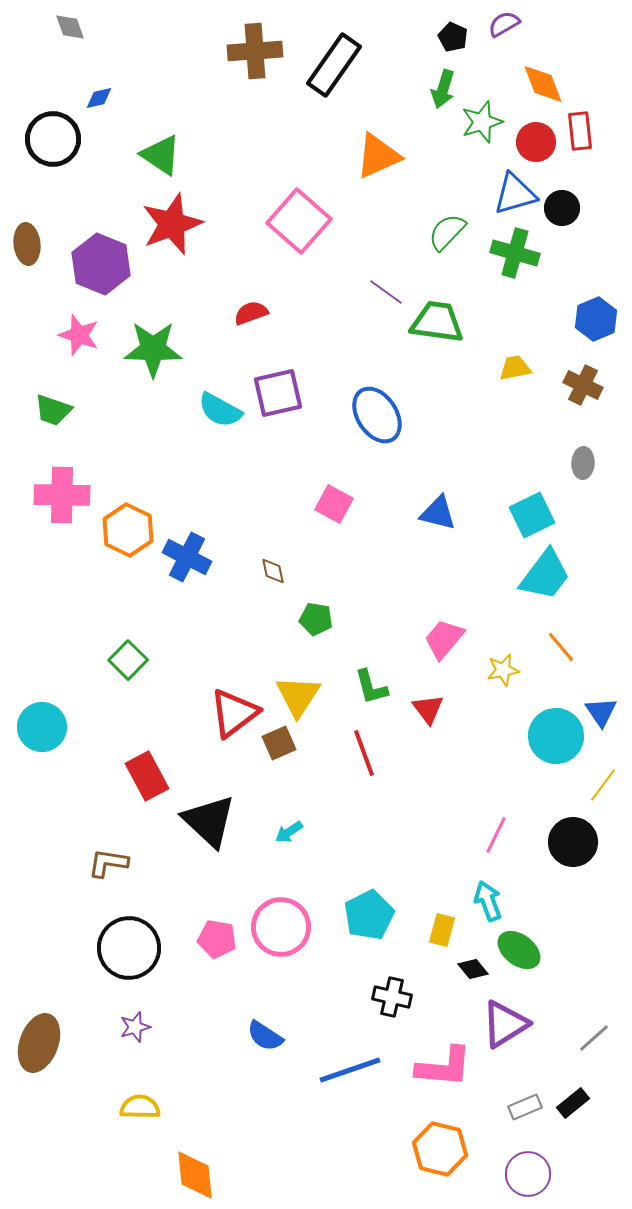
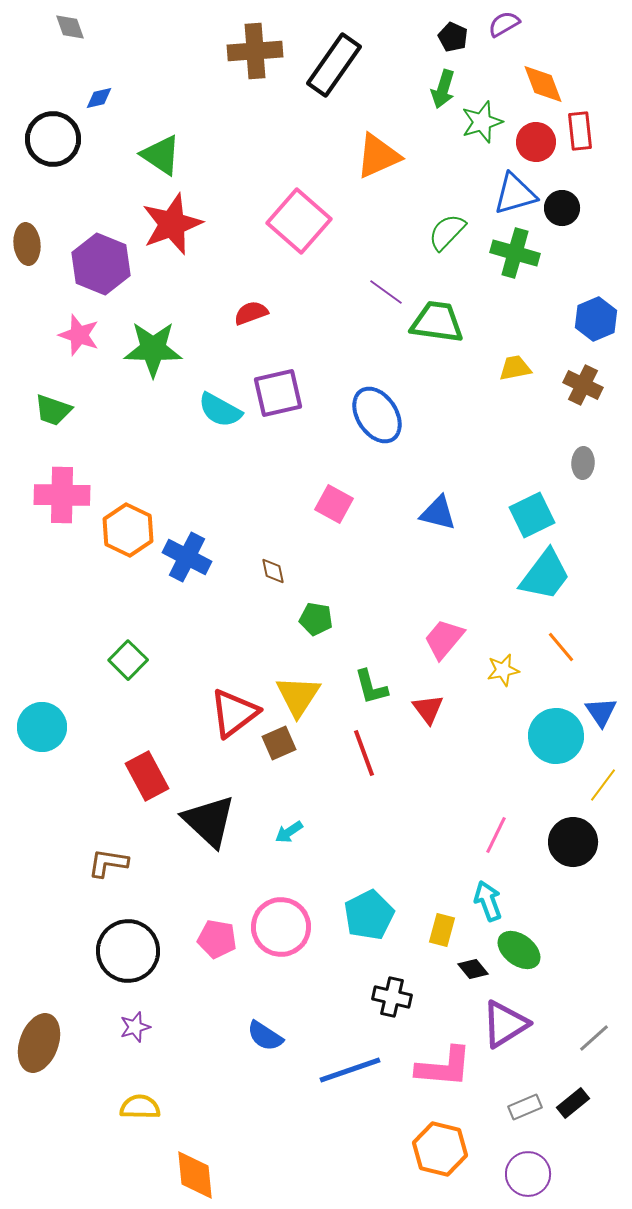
black circle at (129, 948): moved 1 px left, 3 px down
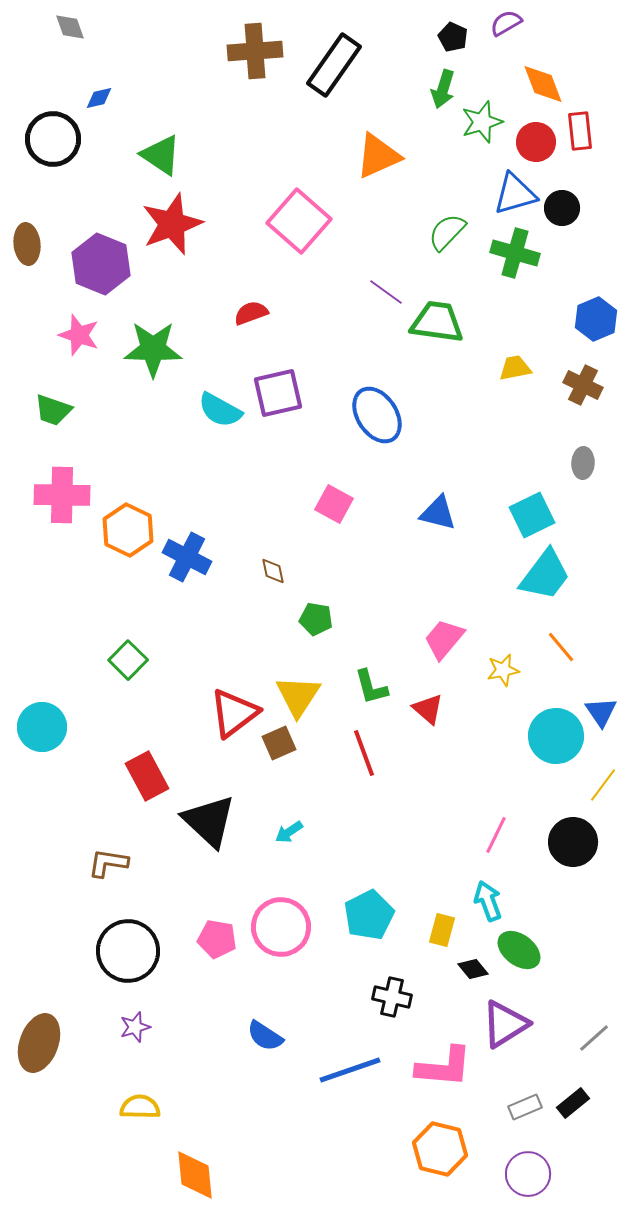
purple semicircle at (504, 24): moved 2 px right, 1 px up
red triangle at (428, 709): rotated 12 degrees counterclockwise
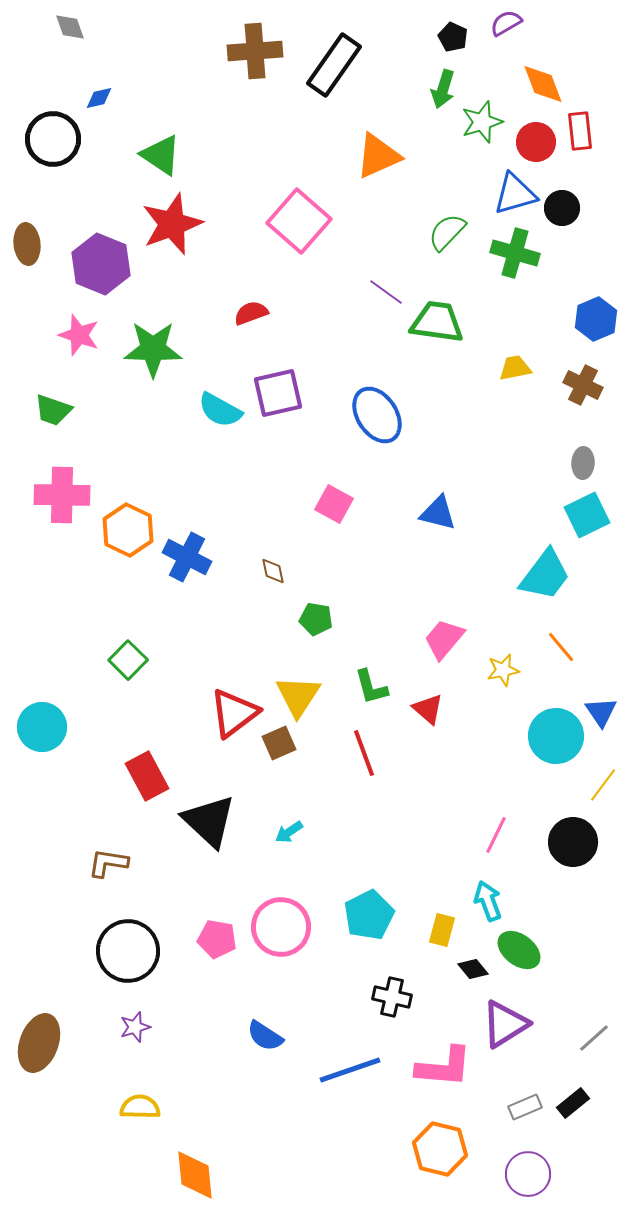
cyan square at (532, 515): moved 55 px right
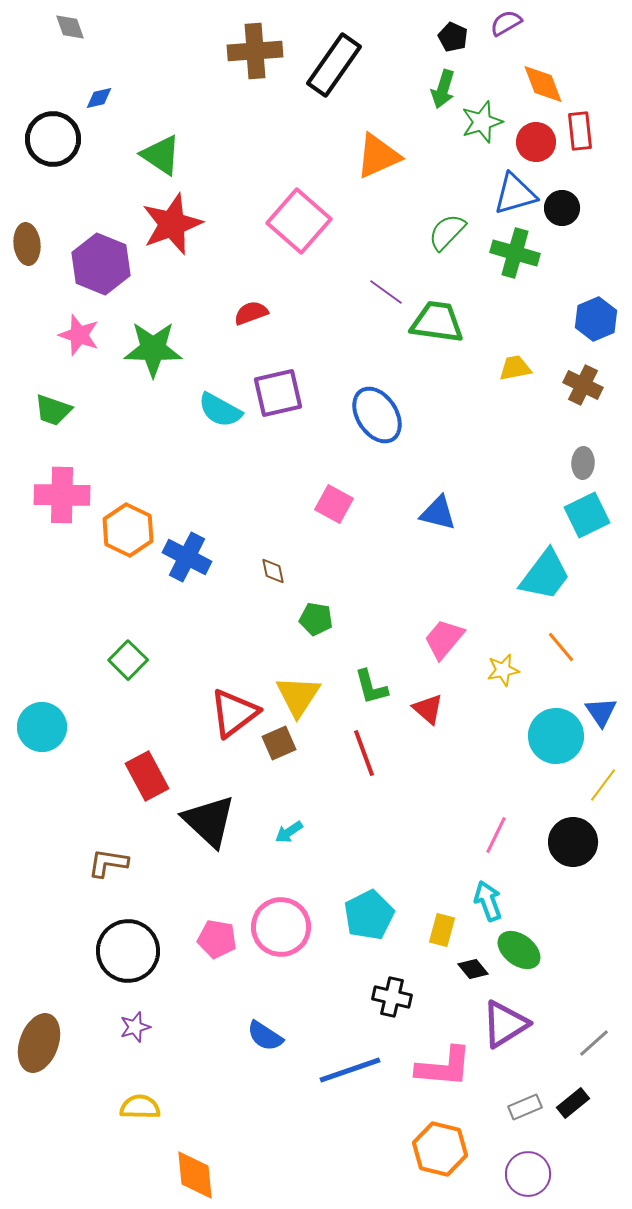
gray line at (594, 1038): moved 5 px down
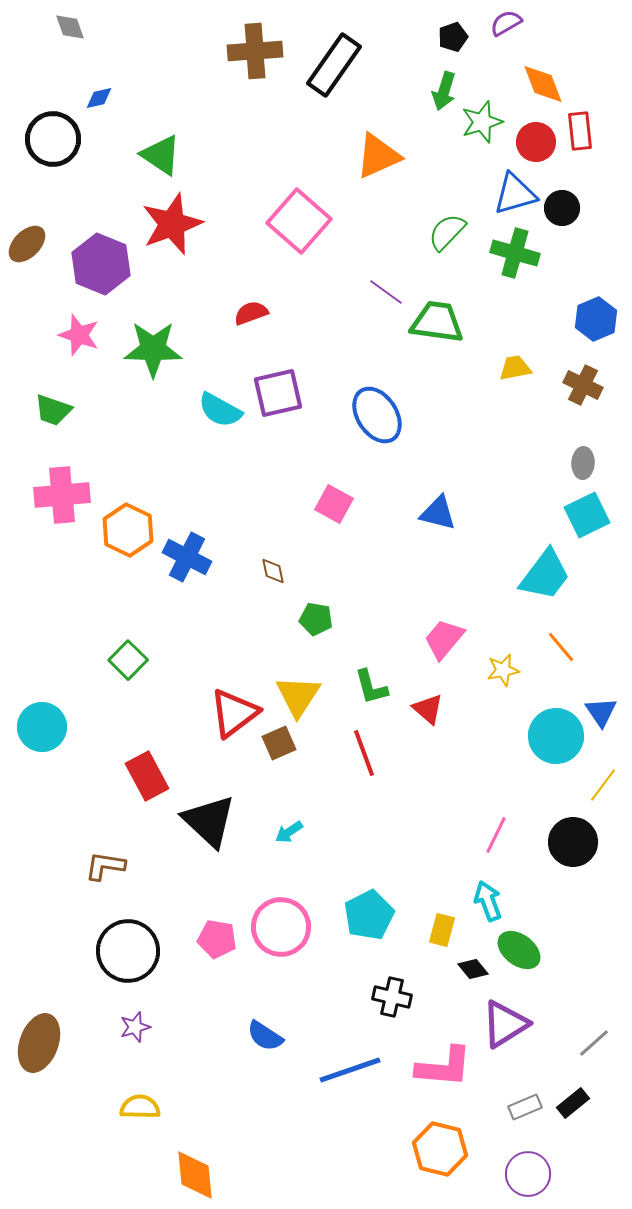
black pentagon at (453, 37): rotated 28 degrees clockwise
green arrow at (443, 89): moved 1 px right, 2 px down
brown ellipse at (27, 244): rotated 51 degrees clockwise
pink cross at (62, 495): rotated 6 degrees counterclockwise
brown L-shape at (108, 863): moved 3 px left, 3 px down
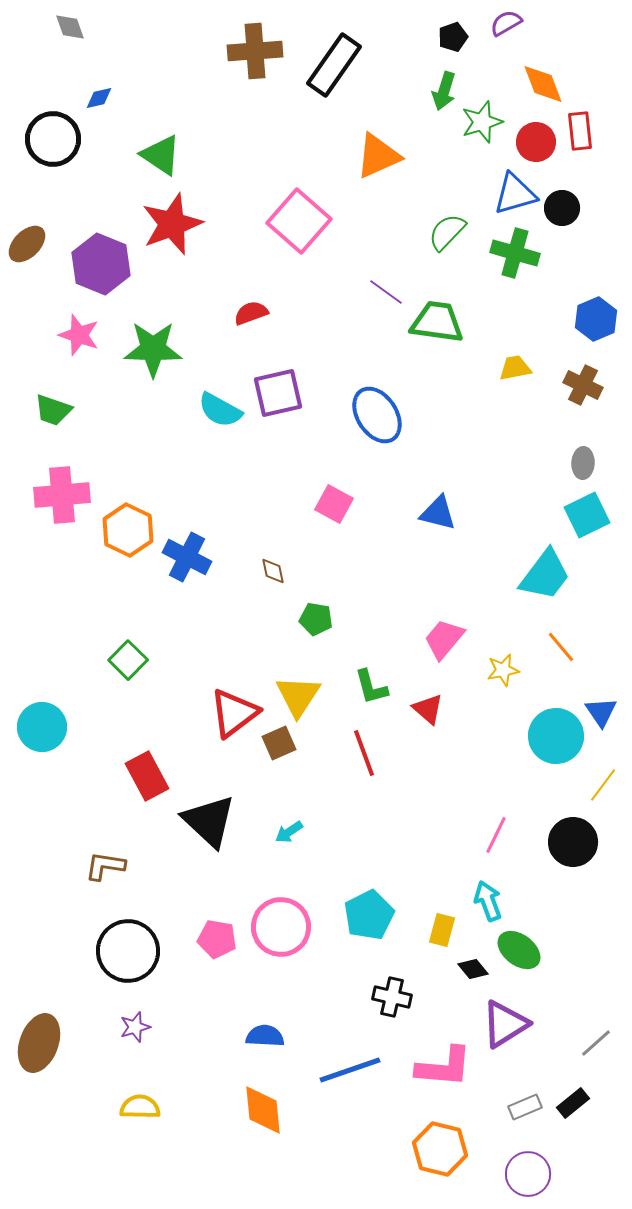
blue semicircle at (265, 1036): rotated 150 degrees clockwise
gray line at (594, 1043): moved 2 px right
orange diamond at (195, 1175): moved 68 px right, 65 px up
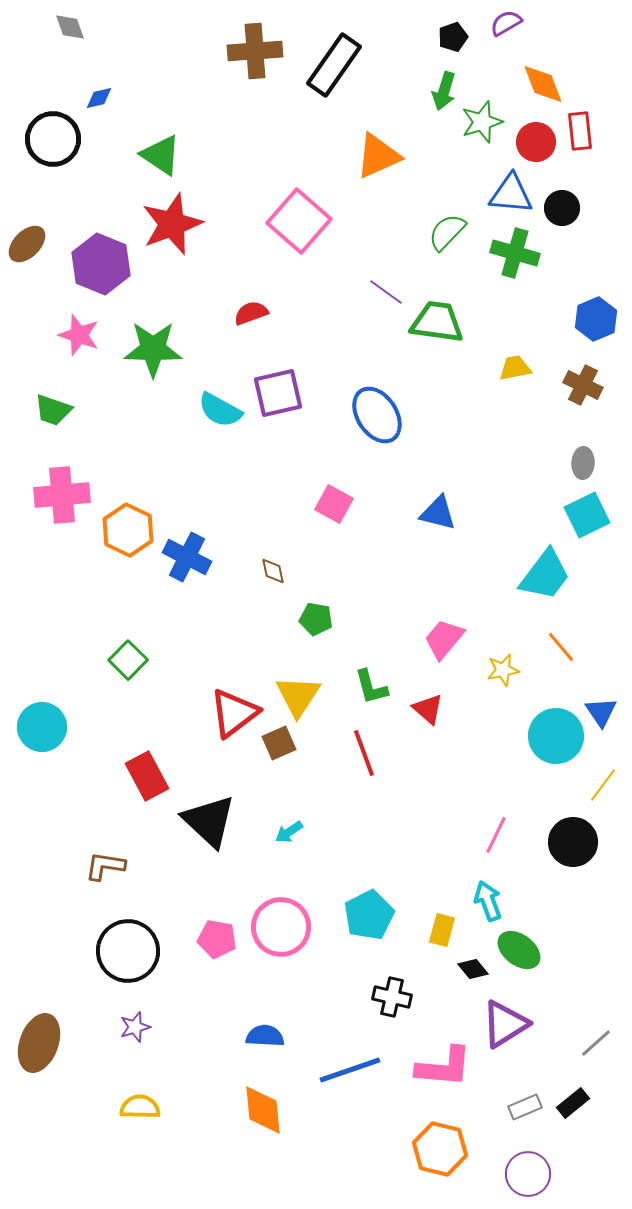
blue triangle at (515, 194): moved 4 px left; rotated 21 degrees clockwise
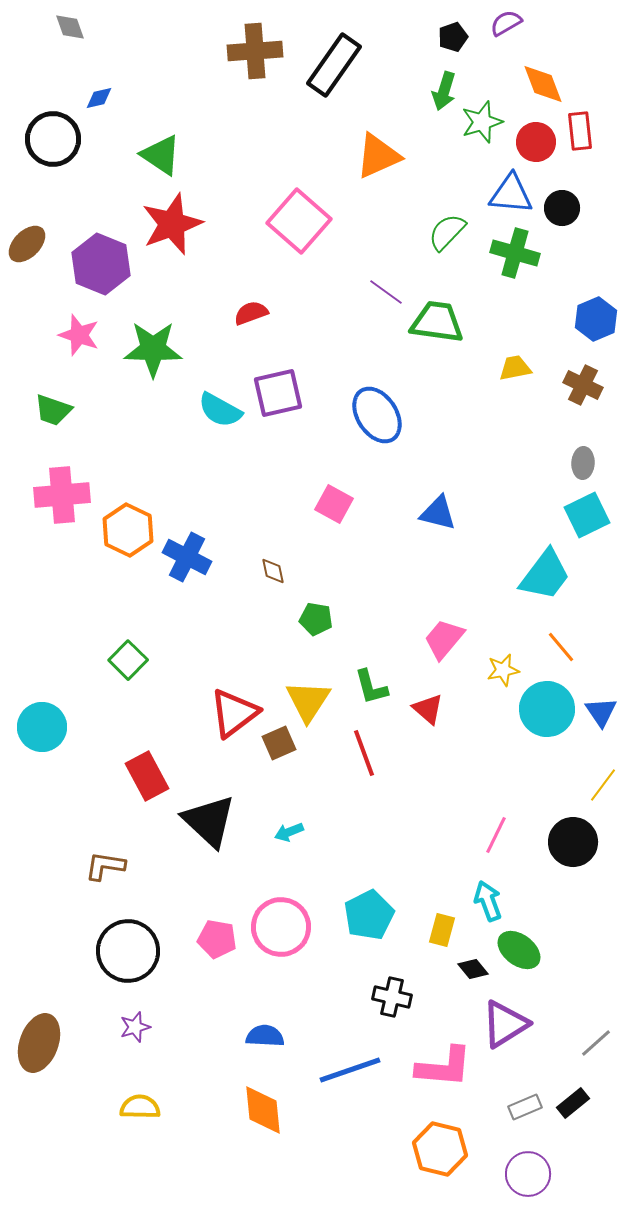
yellow triangle at (298, 696): moved 10 px right, 5 px down
cyan circle at (556, 736): moved 9 px left, 27 px up
cyan arrow at (289, 832): rotated 12 degrees clockwise
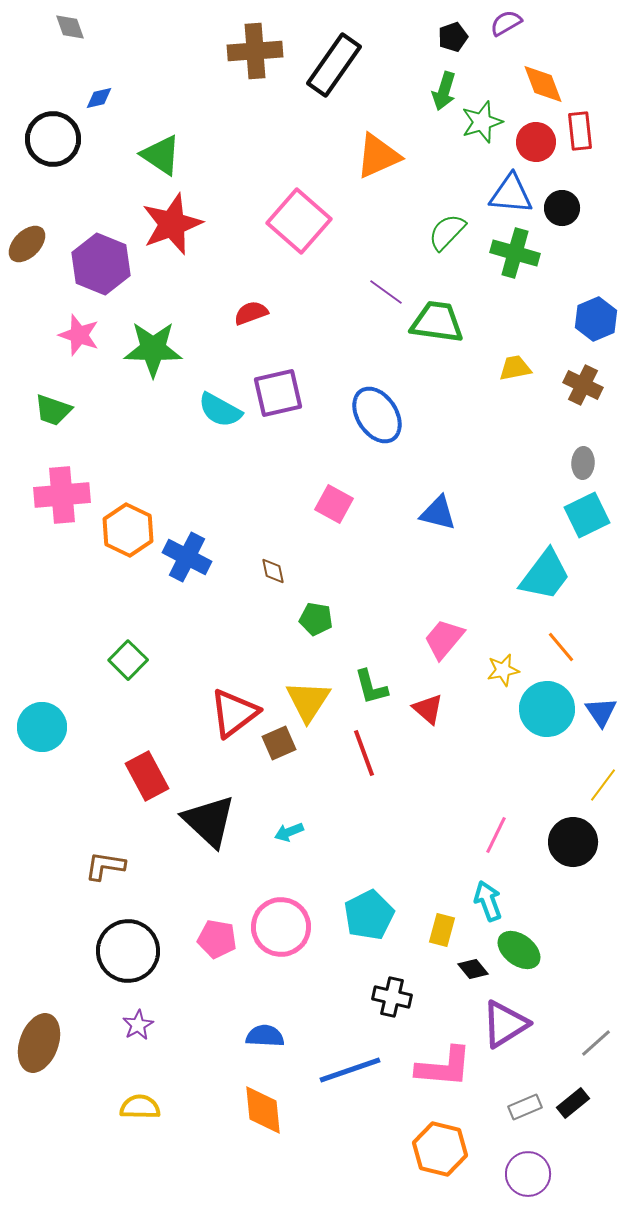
purple star at (135, 1027): moved 3 px right, 2 px up; rotated 12 degrees counterclockwise
